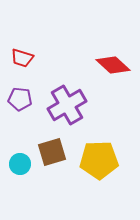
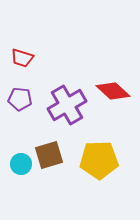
red diamond: moved 26 px down
brown square: moved 3 px left, 3 px down
cyan circle: moved 1 px right
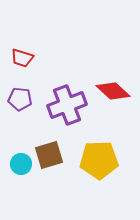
purple cross: rotated 9 degrees clockwise
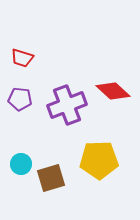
brown square: moved 2 px right, 23 px down
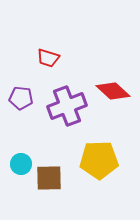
red trapezoid: moved 26 px right
purple pentagon: moved 1 px right, 1 px up
purple cross: moved 1 px down
brown square: moved 2 px left; rotated 16 degrees clockwise
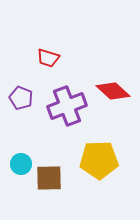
purple pentagon: rotated 15 degrees clockwise
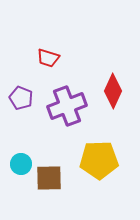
red diamond: rotated 72 degrees clockwise
